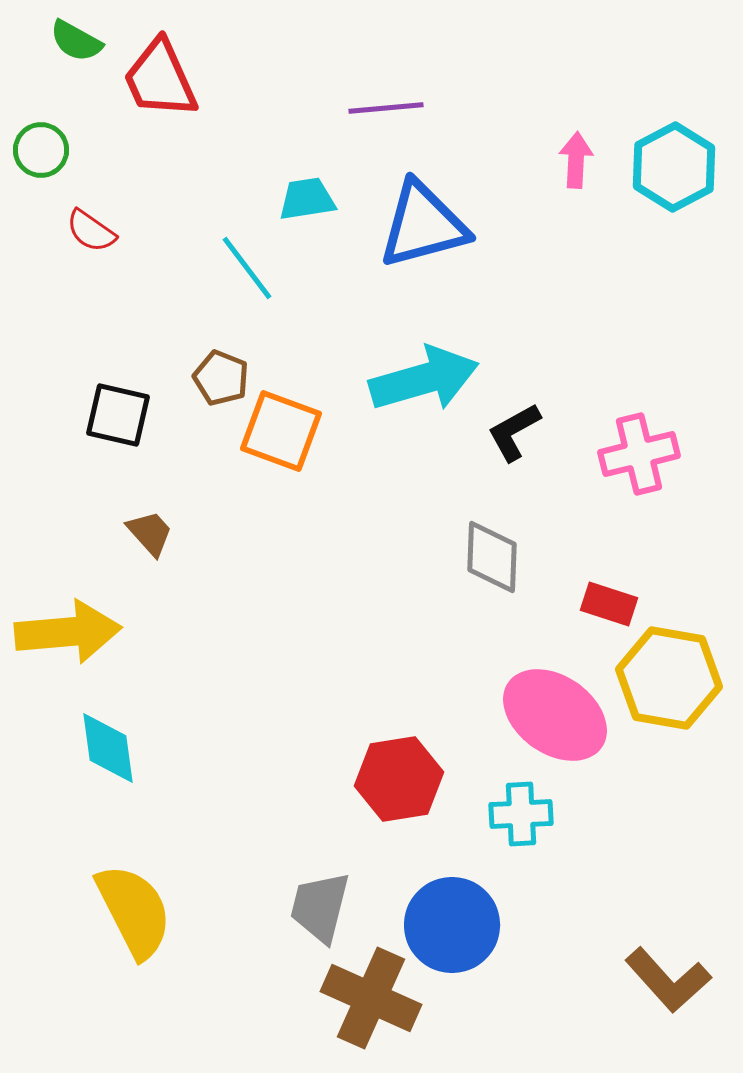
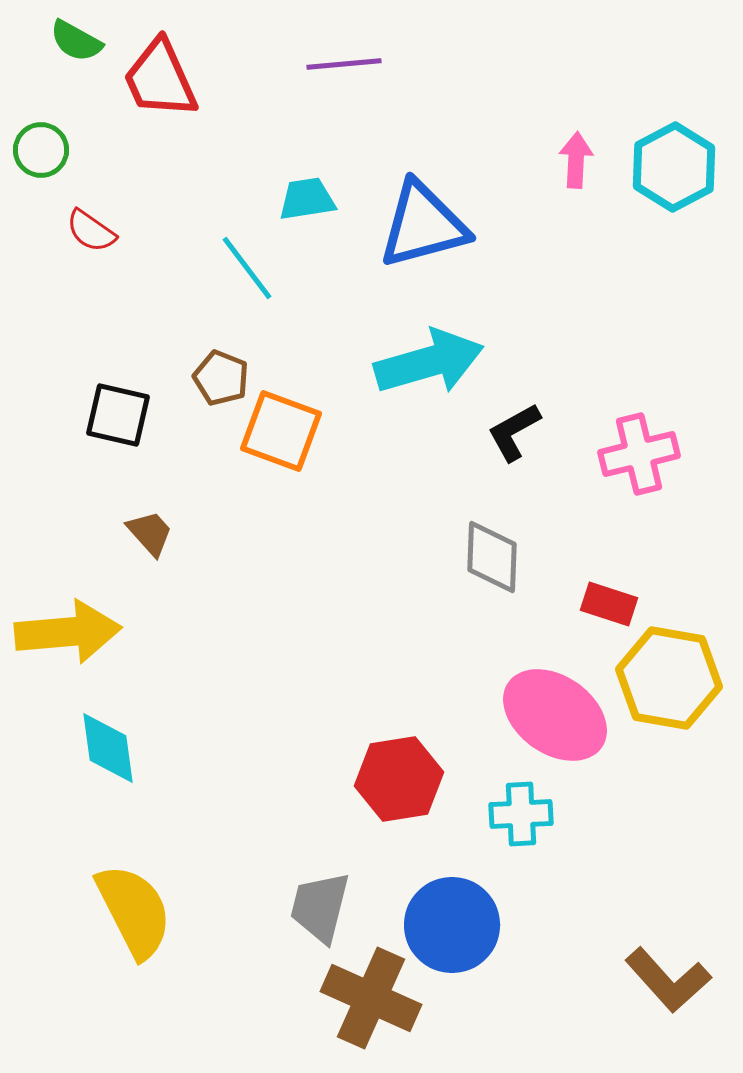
purple line: moved 42 px left, 44 px up
cyan arrow: moved 5 px right, 17 px up
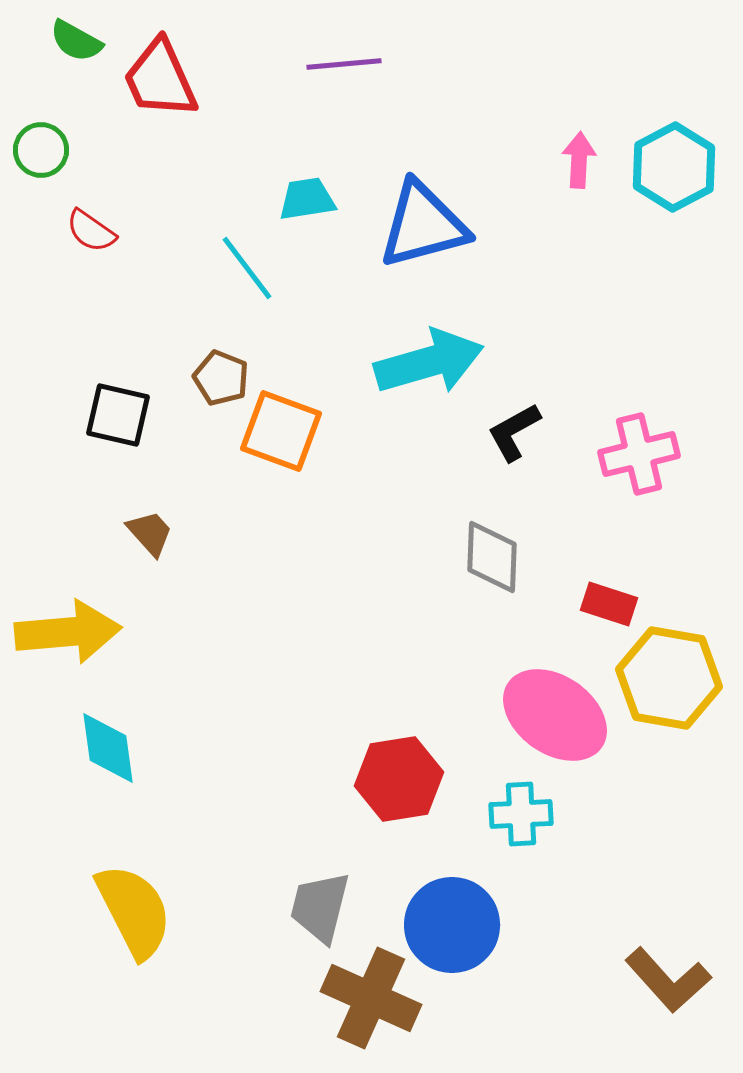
pink arrow: moved 3 px right
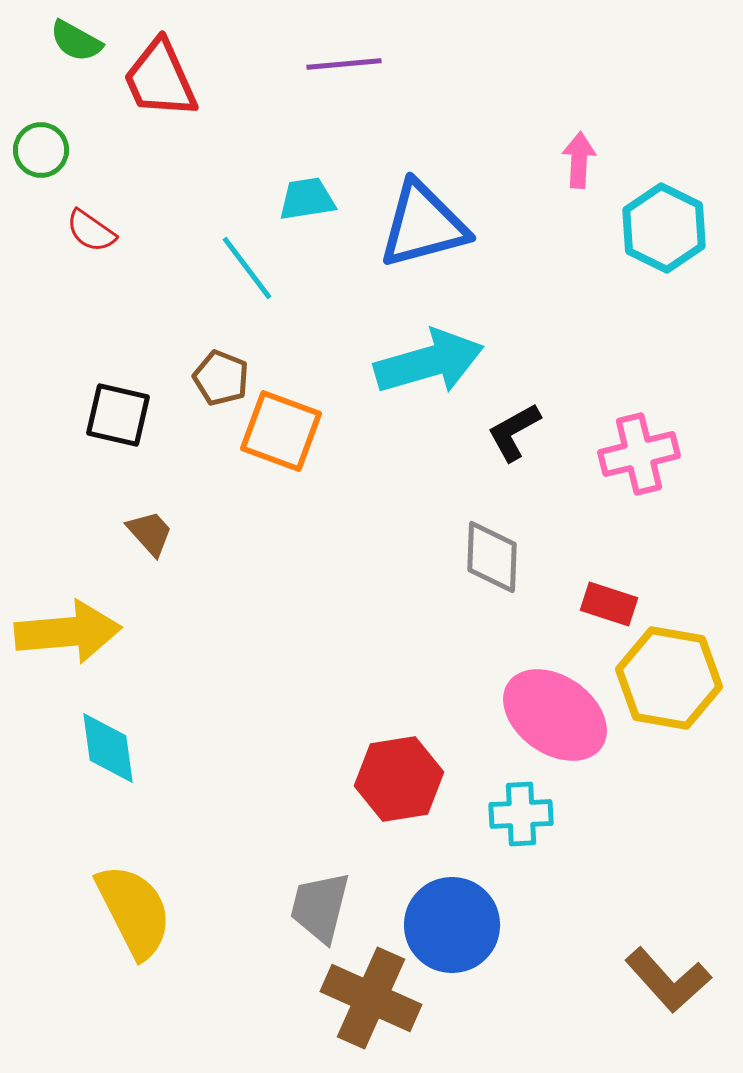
cyan hexagon: moved 10 px left, 61 px down; rotated 6 degrees counterclockwise
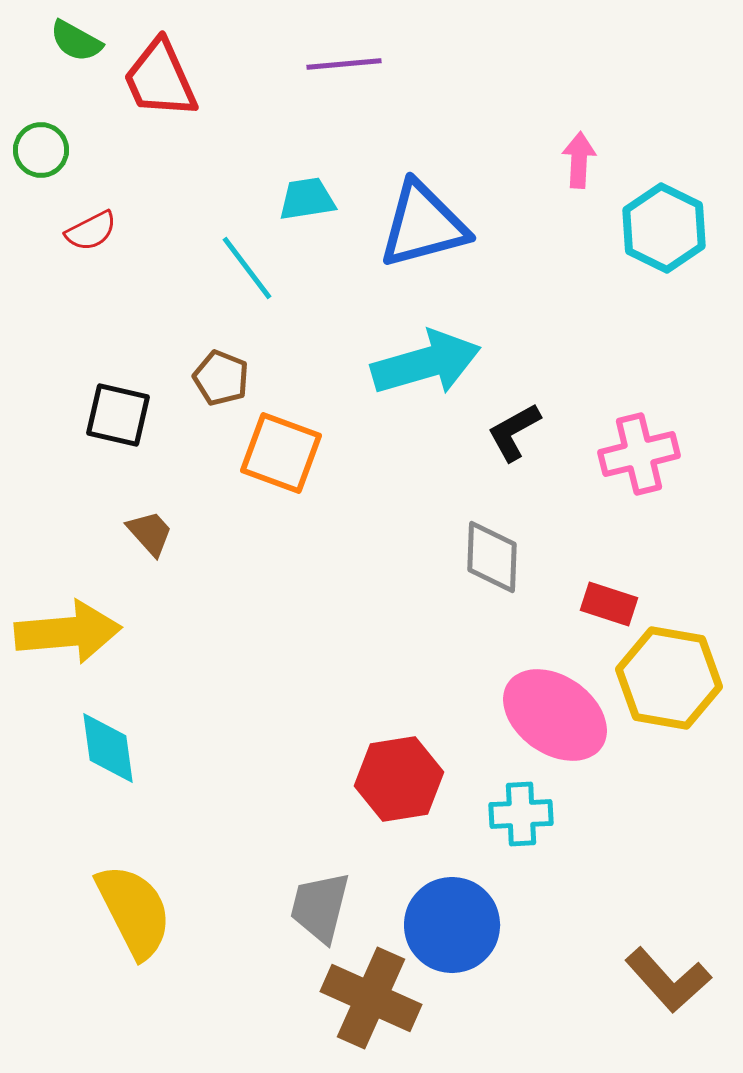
red semicircle: rotated 62 degrees counterclockwise
cyan arrow: moved 3 px left, 1 px down
orange square: moved 22 px down
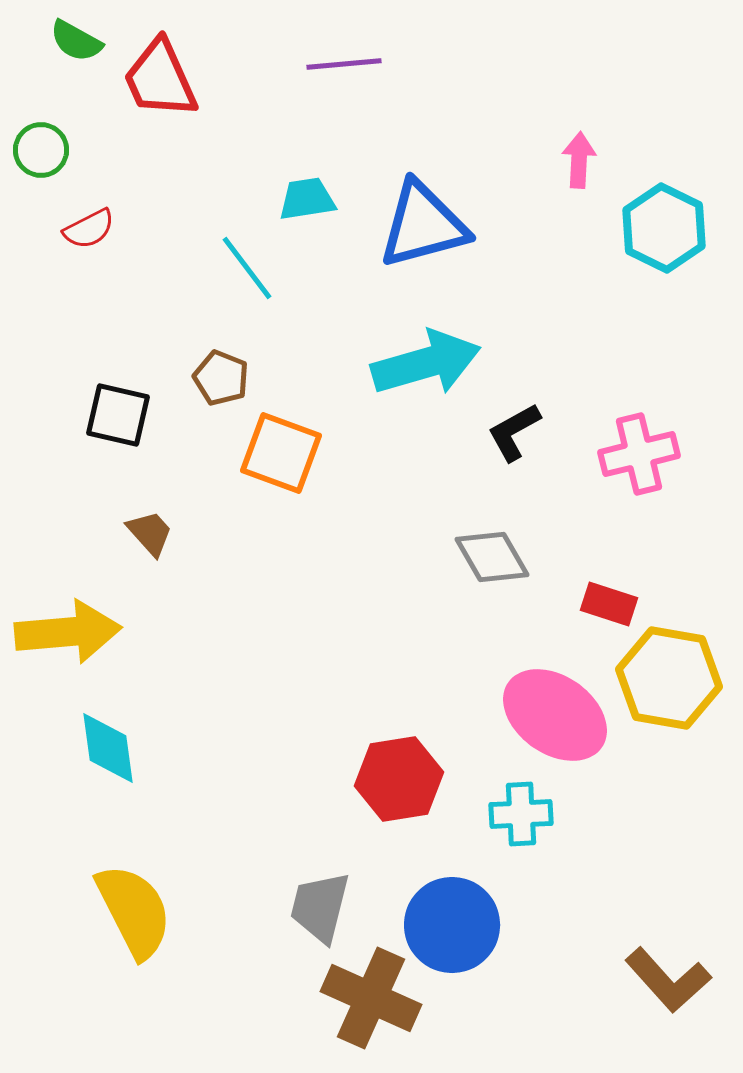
red semicircle: moved 2 px left, 2 px up
gray diamond: rotated 32 degrees counterclockwise
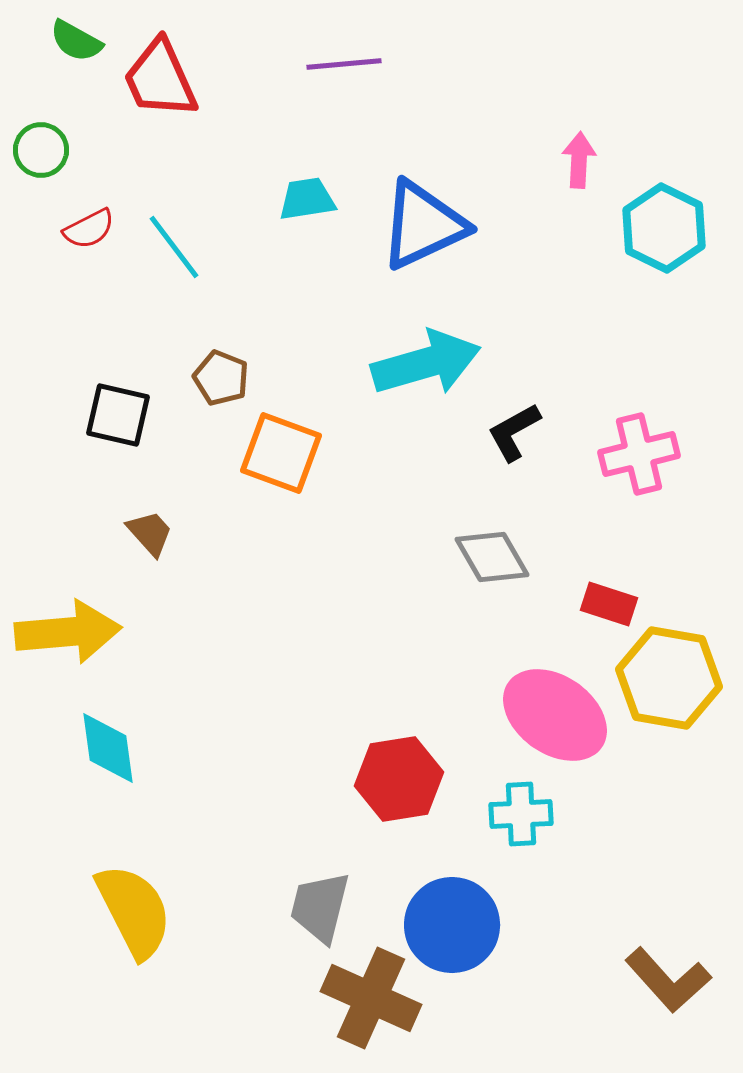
blue triangle: rotated 10 degrees counterclockwise
cyan line: moved 73 px left, 21 px up
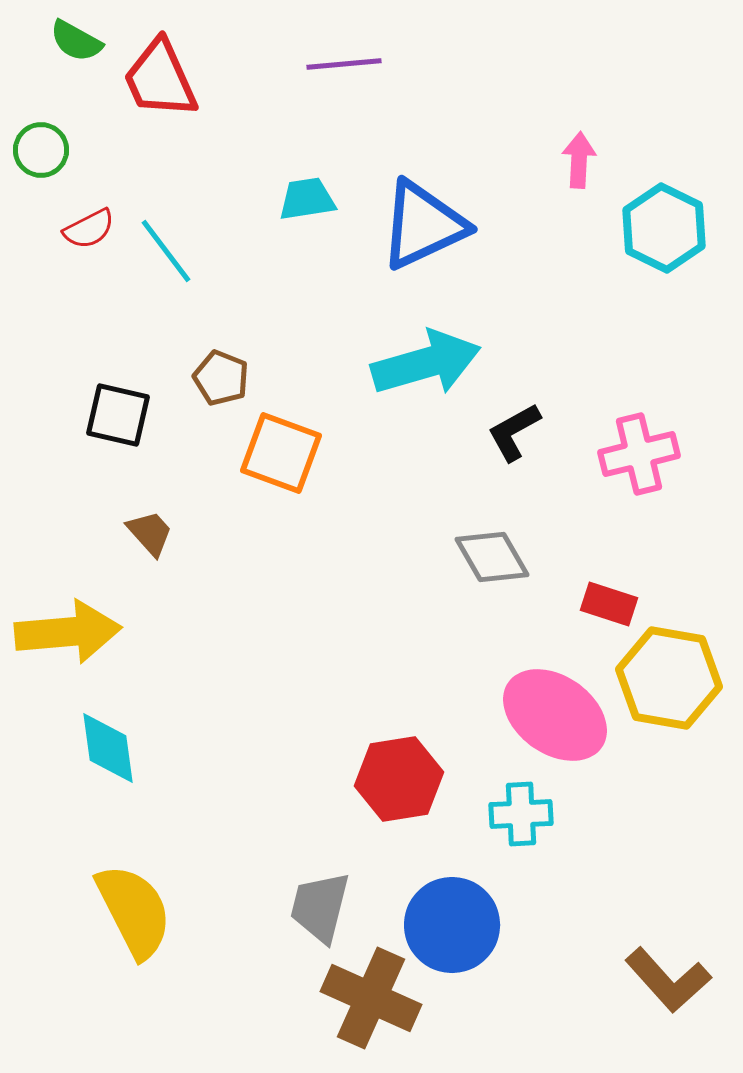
cyan line: moved 8 px left, 4 px down
